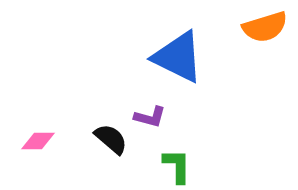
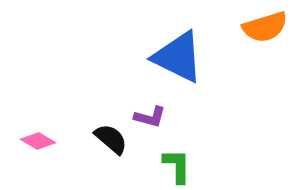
pink diamond: rotated 32 degrees clockwise
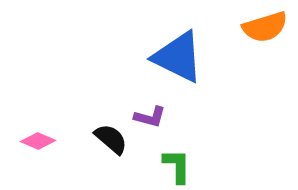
pink diamond: rotated 8 degrees counterclockwise
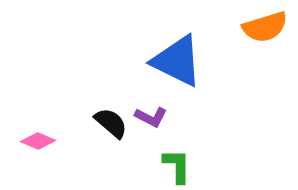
blue triangle: moved 1 px left, 4 px down
purple L-shape: moved 1 px right; rotated 12 degrees clockwise
black semicircle: moved 16 px up
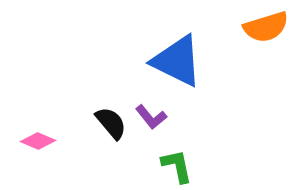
orange semicircle: moved 1 px right
purple L-shape: rotated 24 degrees clockwise
black semicircle: rotated 9 degrees clockwise
green L-shape: rotated 12 degrees counterclockwise
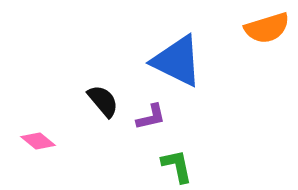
orange semicircle: moved 1 px right, 1 px down
purple L-shape: rotated 64 degrees counterclockwise
black semicircle: moved 8 px left, 22 px up
pink diamond: rotated 16 degrees clockwise
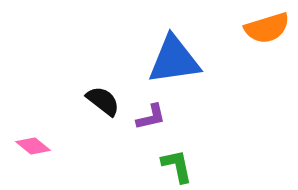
blue triangle: moved 3 px left, 1 px up; rotated 34 degrees counterclockwise
black semicircle: rotated 12 degrees counterclockwise
pink diamond: moved 5 px left, 5 px down
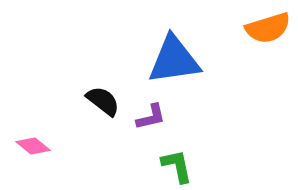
orange semicircle: moved 1 px right
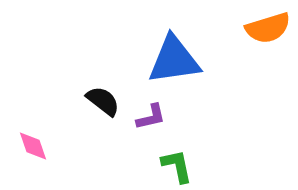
pink diamond: rotated 32 degrees clockwise
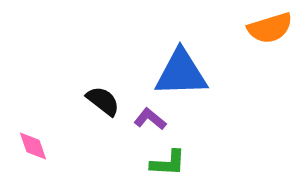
orange semicircle: moved 2 px right
blue triangle: moved 7 px right, 13 px down; rotated 6 degrees clockwise
purple L-shape: moved 1 px left, 2 px down; rotated 128 degrees counterclockwise
green L-shape: moved 9 px left, 3 px up; rotated 105 degrees clockwise
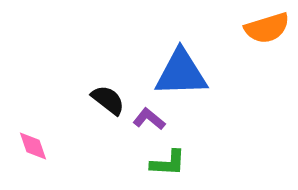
orange semicircle: moved 3 px left
black semicircle: moved 5 px right, 1 px up
purple L-shape: moved 1 px left
